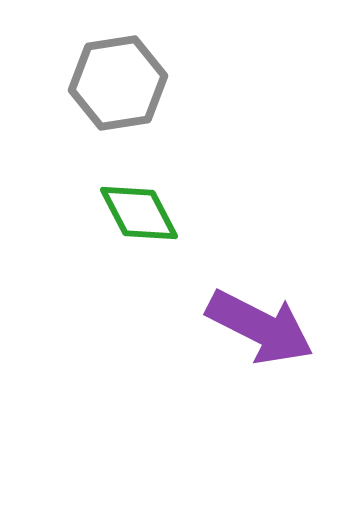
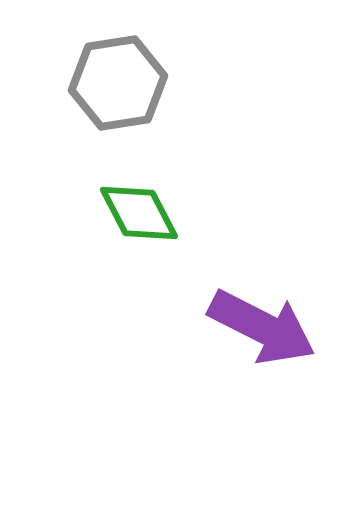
purple arrow: moved 2 px right
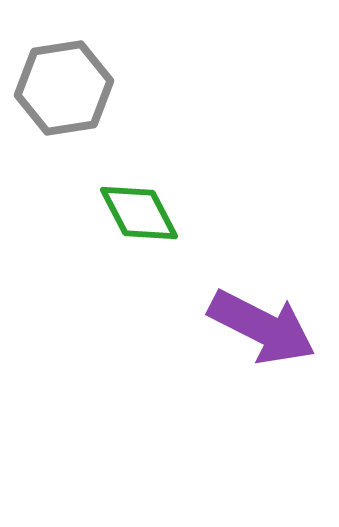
gray hexagon: moved 54 px left, 5 px down
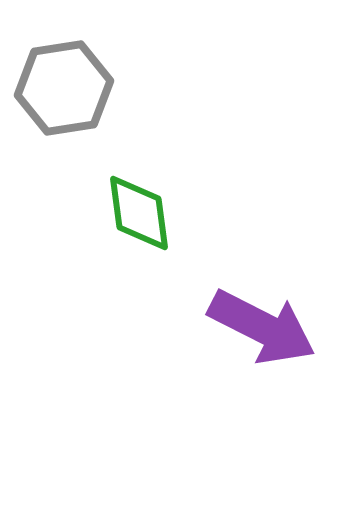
green diamond: rotated 20 degrees clockwise
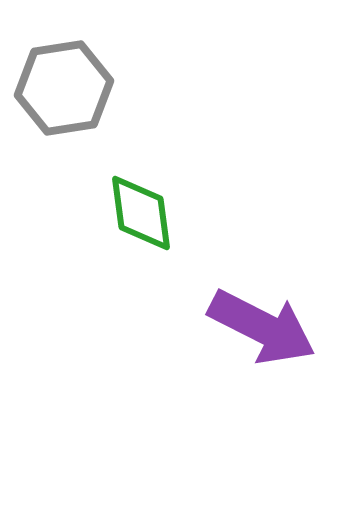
green diamond: moved 2 px right
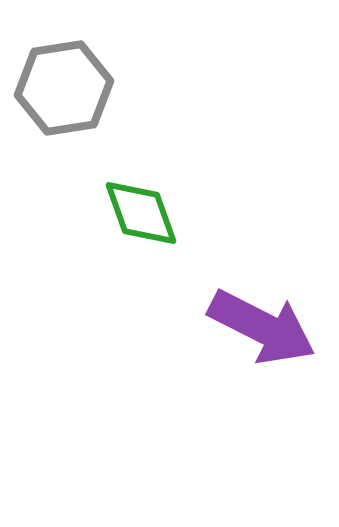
green diamond: rotated 12 degrees counterclockwise
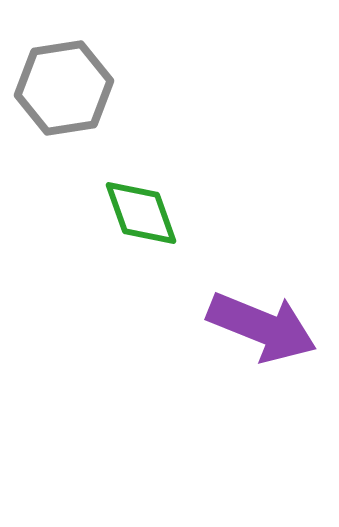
purple arrow: rotated 5 degrees counterclockwise
